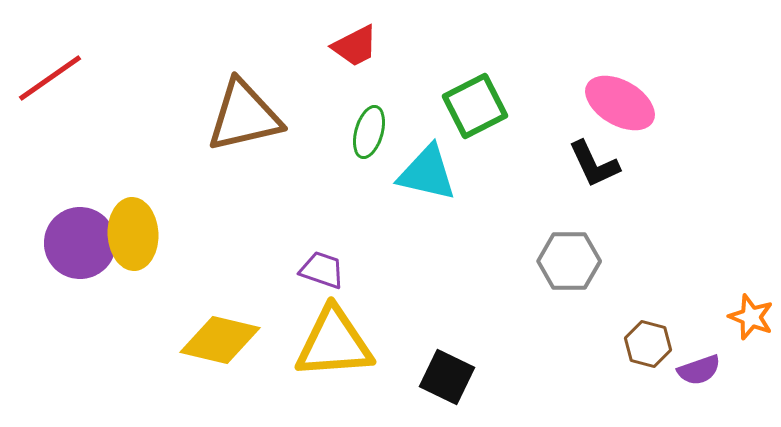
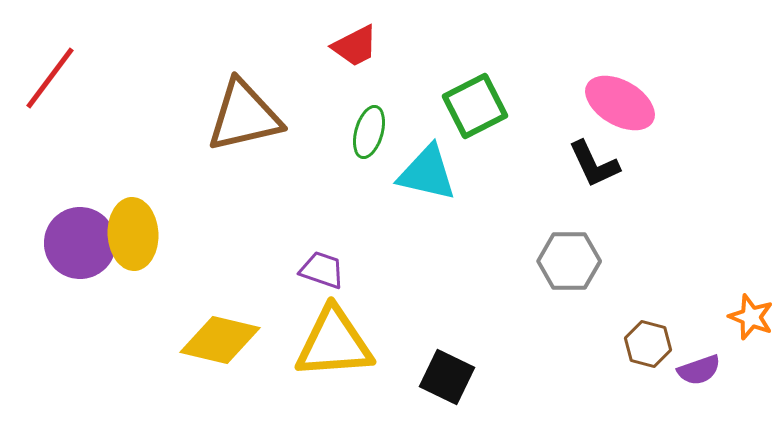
red line: rotated 18 degrees counterclockwise
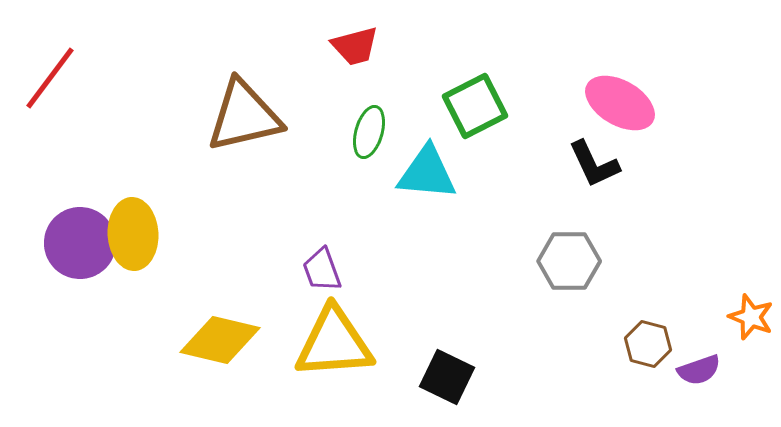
red trapezoid: rotated 12 degrees clockwise
cyan triangle: rotated 8 degrees counterclockwise
purple trapezoid: rotated 129 degrees counterclockwise
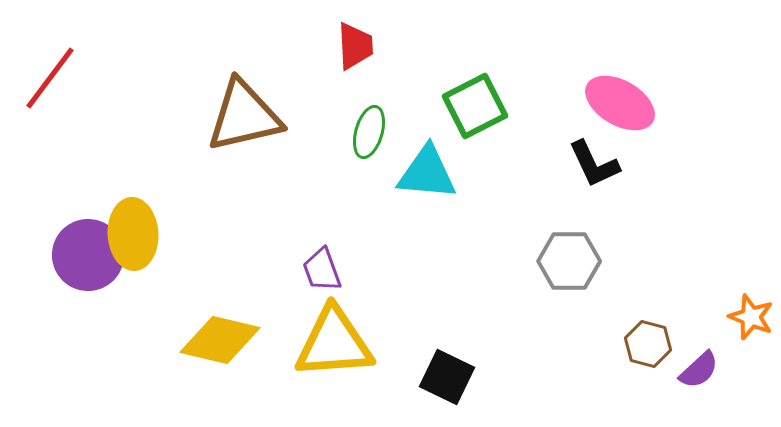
red trapezoid: rotated 78 degrees counterclockwise
purple circle: moved 8 px right, 12 px down
purple semicircle: rotated 24 degrees counterclockwise
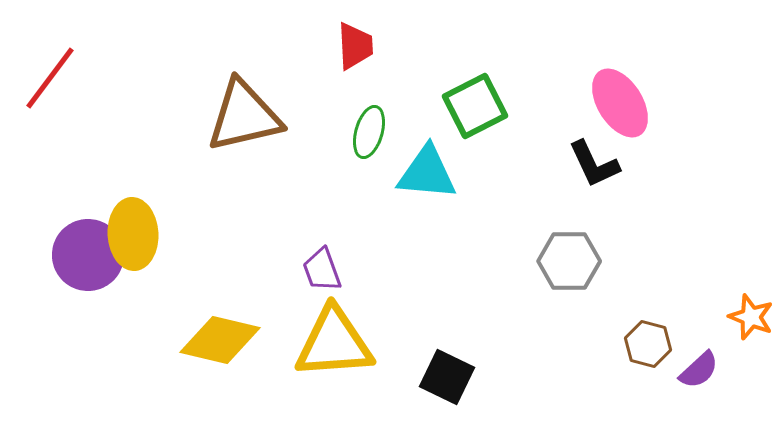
pink ellipse: rotated 28 degrees clockwise
